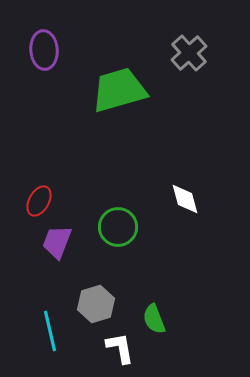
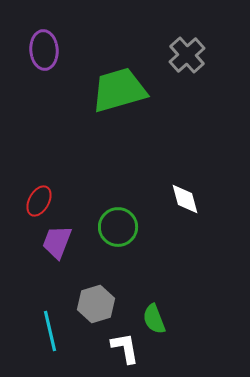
gray cross: moved 2 px left, 2 px down
white L-shape: moved 5 px right
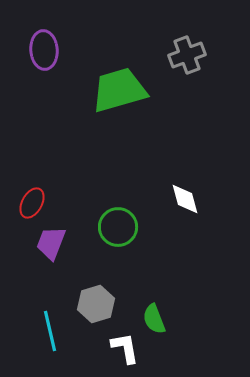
gray cross: rotated 21 degrees clockwise
red ellipse: moved 7 px left, 2 px down
purple trapezoid: moved 6 px left, 1 px down
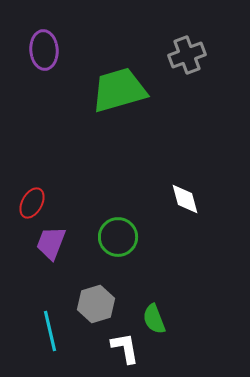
green circle: moved 10 px down
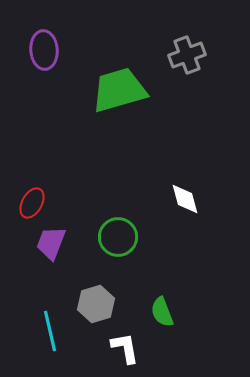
green semicircle: moved 8 px right, 7 px up
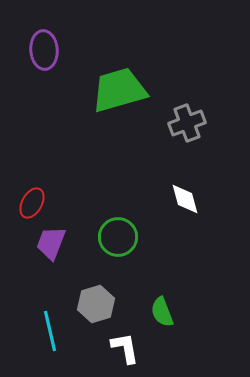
gray cross: moved 68 px down
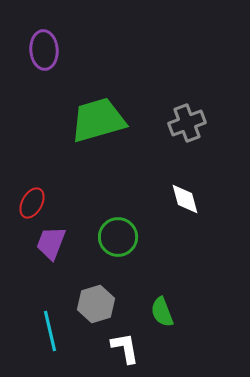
green trapezoid: moved 21 px left, 30 px down
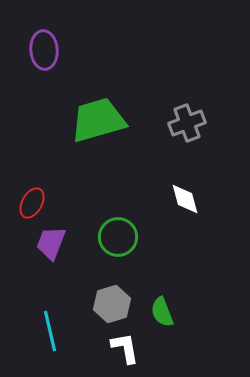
gray hexagon: moved 16 px right
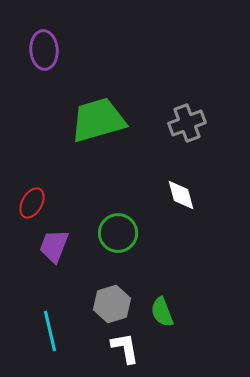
white diamond: moved 4 px left, 4 px up
green circle: moved 4 px up
purple trapezoid: moved 3 px right, 3 px down
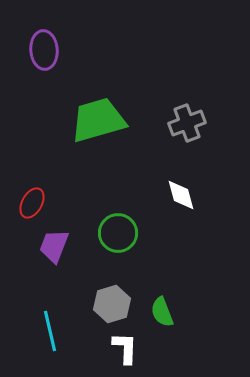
white L-shape: rotated 12 degrees clockwise
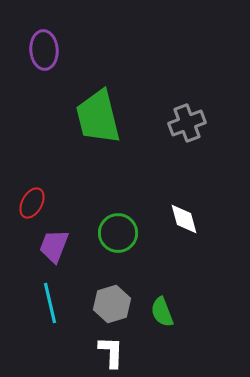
green trapezoid: moved 3 px up; rotated 88 degrees counterclockwise
white diamond: moved 3 px right, 24 px down
cyan line: moved 28 px up
white L-shape: moved 14 px left, 4 px down
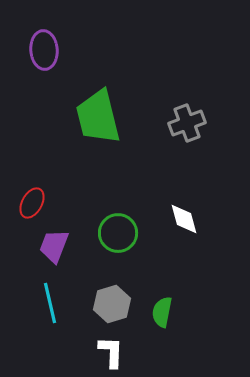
green semicircle: rotated 32 degrees clockwise
